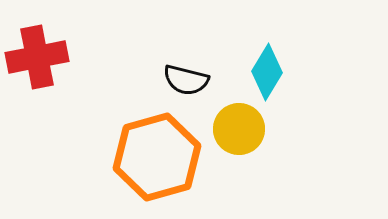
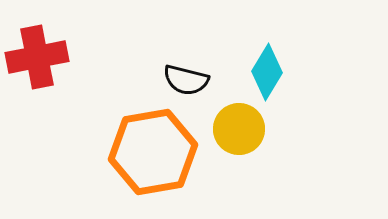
orange hexagon: moved 4 px left, 5 px up; rotated 6 degrees clockwise
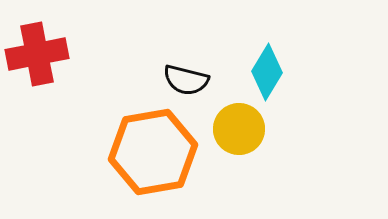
red cross: moved 3 px up
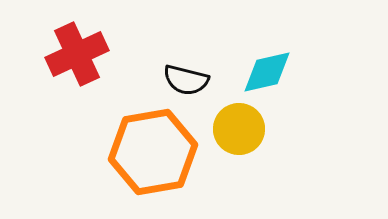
red cross: moved 40 px right; rotated 14 degrees counterclockwise
cyan diamond: rotated 46 degrees clockwise
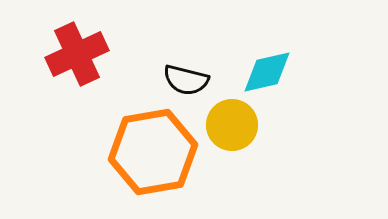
yellow circle: moved 7 px left, 4 px up
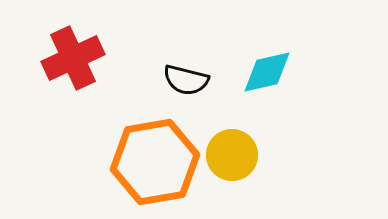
red cross: moved 4 px left, 4 px down
yellow circle: moved 30 px down
orange hexagon: moved 2 px right, 10 px down
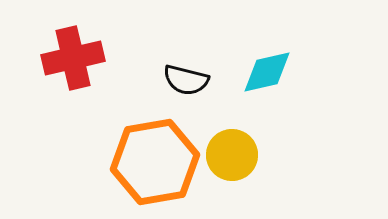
red cross: rotated 12 degrees clockwise
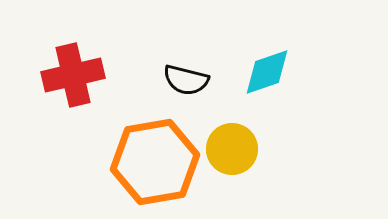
red cross: moved 17 px down
cyan diamond: rotated 6 degrees counterclockwise
yellow circle: moved 6 px up
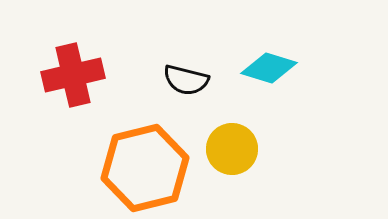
cyan diamond: moved 2 px right, 4 px up; rotated 36 degrees clockwise
orange hexagon: moved 10 px left, 6 px down; rotated 4 degrees counterclockwise
